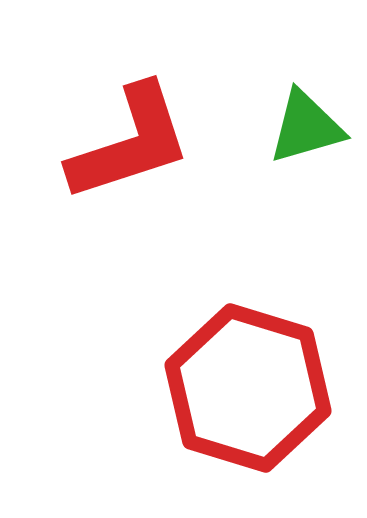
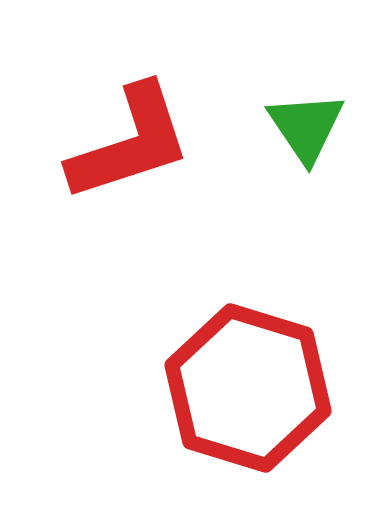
green triangle: rotated 48 degrees counterclockwise
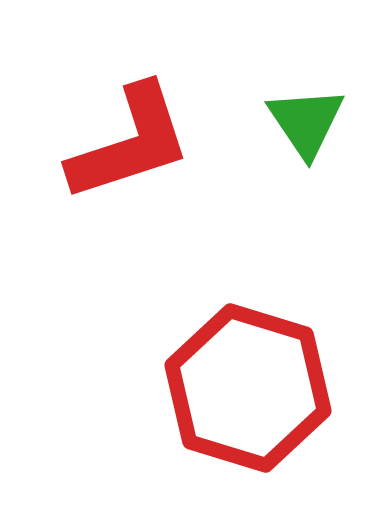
green triangle: moved 5 px up
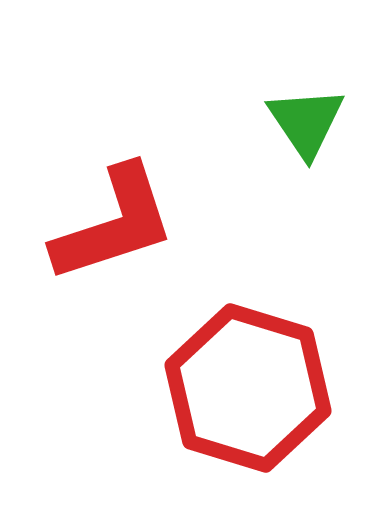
red L-shape: moved 16 px left, 81 px down
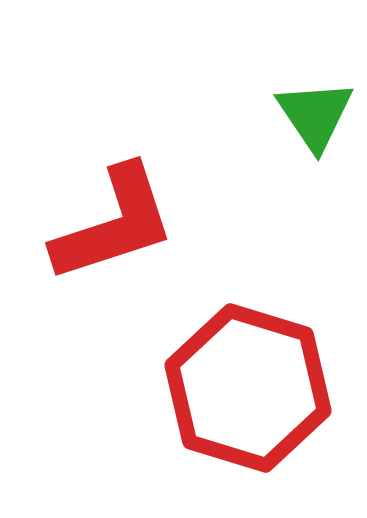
green triangle: moved 9 px right, 7 px up
